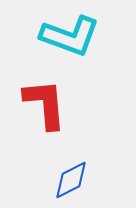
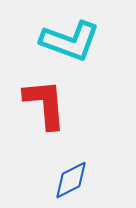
cyan L-shape: moved 5 px down
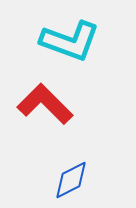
red L-shape: rotated 40 degrees counterclockwise
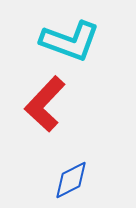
red L-shape: rotated 92 degrees counterclockwise
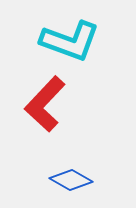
blue diamond: rotated 57 degrees clockwise
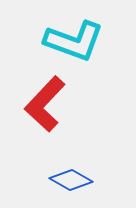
cyan L-shape: moved 4 px right
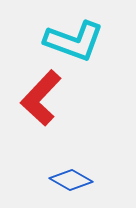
red L-shape: moved 4 px left, 6 px up
